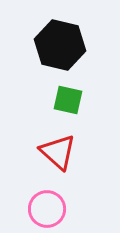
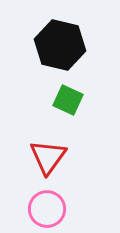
green square: rotated 12 degrees clockwise
red triangle: moved 10 px left, 5 px down; rotated 24 degrees clockwise
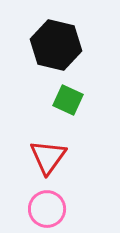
black hexagon: moved 4 px left
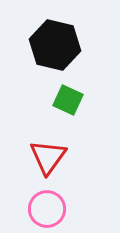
black hexagon: moved 1 px left
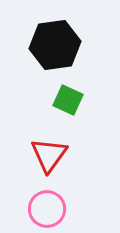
black hexagon: rotated 21 degrees counterclockwise
red triangle: moved 1 px right, 2 px up
